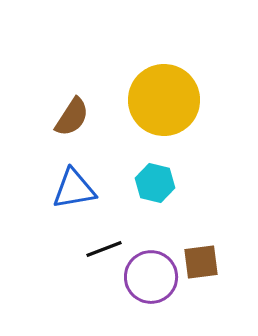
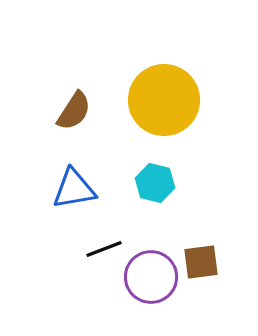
brown semicircle: moved 2 px right, 6 px up
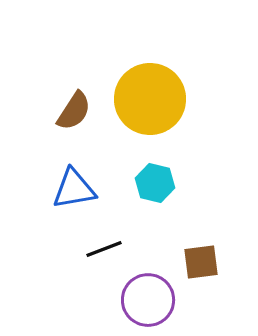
yellow circle: moved 14 px left, 1 px up
purple circle: moved 3 px left, 23 px down
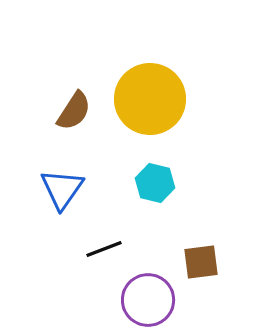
blue triangle: moved 12 px left; rotated 45 degrees counterclockwise
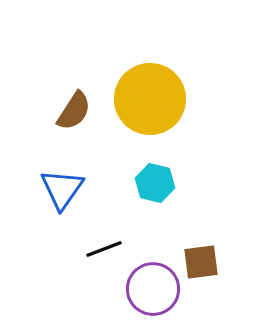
purple circle: moved 5 px right, 11 px up
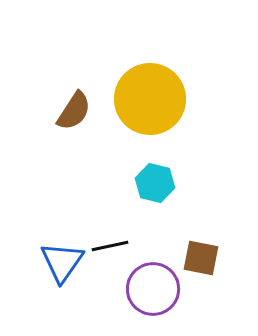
blue triangle: moved 73 px down
black line: moved 6 px right, 3 px up; rotated 9 degrees clockwise
brown square: moved 4 px up; rotated 18 degrees clockwise
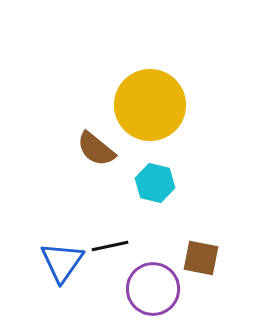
yellow circle: moved 6 px down
brown semicircle: moved 22 px right, 38 px down; rotated 96 degrees clockwise
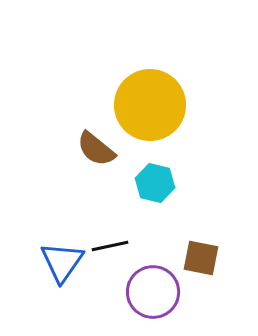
purple circle: moved 3 px down
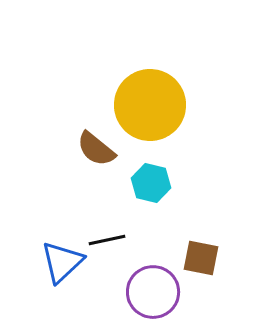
cyan hexagon: moved 4 px left
black line: moved 3 px left, 6 px up
blue triangle: rotated 12 degrees clockwise
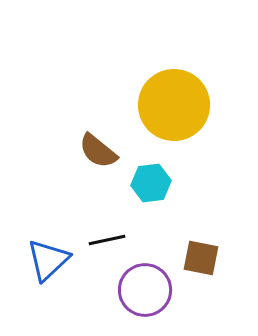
yellow circle: moved 24 px right
brown semicircle: moved 2 px right, 2 px down
cyan hexagon: rotated 21 degrees counterclockwise
blue triangle: moved 14 px left, 2 px up
purple circle: moved 8 px left, 2 px up
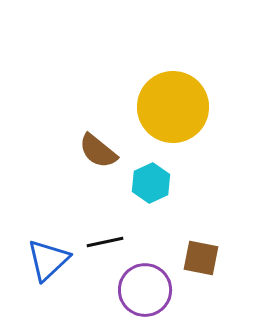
yellow circle: moved 1 px left, 2 px down
cyan hexagon: rotated 18 degrees counterclockwise
black line: moved 2 px left, 2 px down
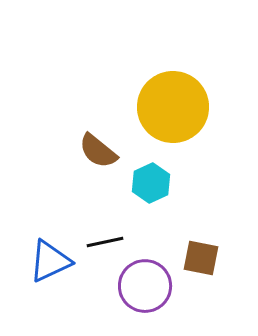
blue triangle: moved 2 px right, 1 px down; rotated 18 degrees clockwise
purple circle: moved 4 px up
